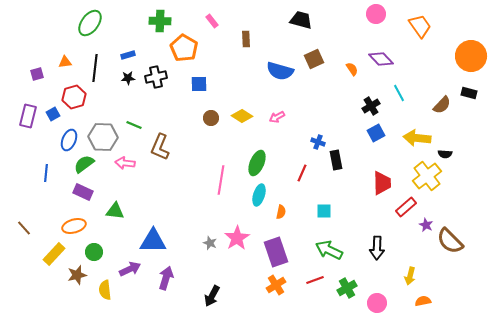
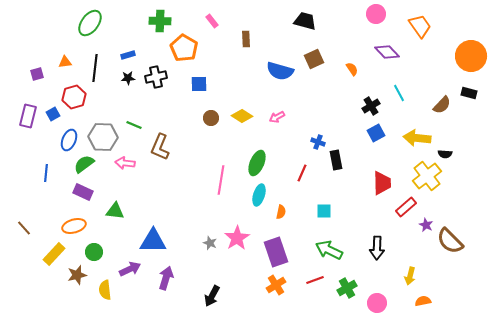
black trapezoid at (301, 20): moved 4 px right, 1 px down
purple diamond at (381, 59): moved 6 px right, 7 px up
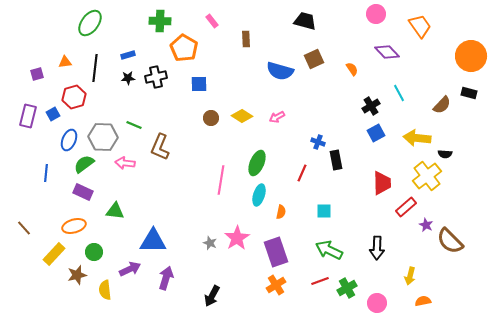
red line at (315, 280): moved 5 px right, 1 px down
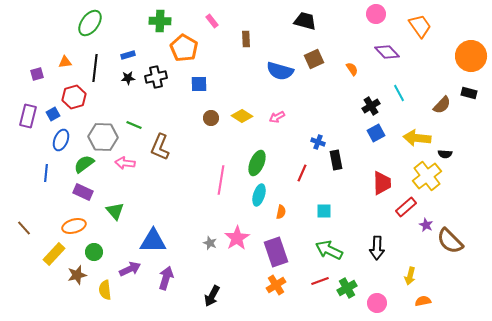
blue ellipse at (69, 140): moved 8 px left
green triangle at (115, 211): rotated 42 degrees clockwise
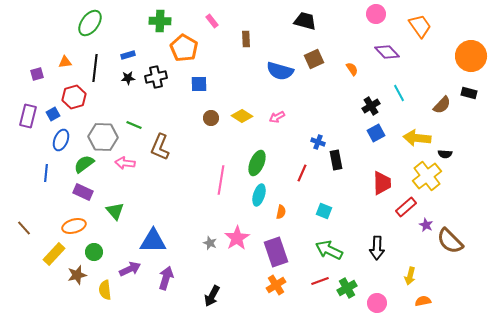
cyan square at (324, 211): rotated 21 degrees clockwise
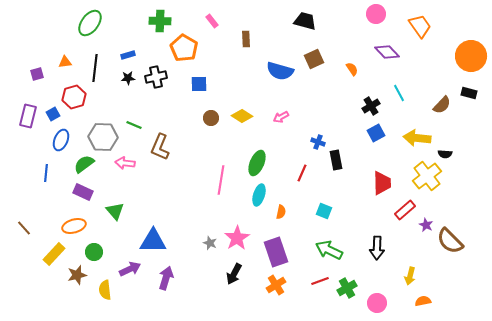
pink arrow at (277, 117): moved 4 px right
red rectangle at (406, 207): moved 1 px left, 3 px down
black arrow at (212, 296): moved 22 px right, 22 px up
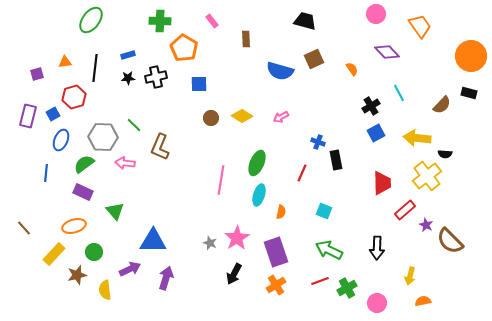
green ellipse at (90, 23): moved 1 px right, 3 px up
green line at (134, 125): rotated 21 degrees clockwise
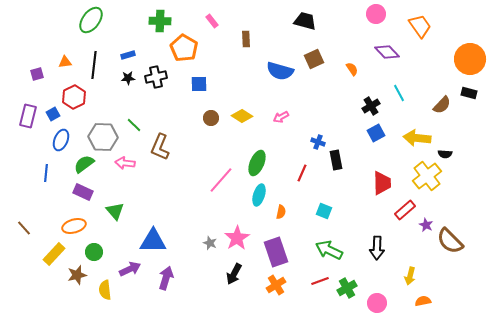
orange circle at (471, 56): moved 1 px left, 3 px down
black line at (95, 68): moved 1 px left, 3 px up
red hexagon at (74, 97): rotated 10 degrees counterclockwise
pink line at (221, 180): rotated 32 degrees clockwise
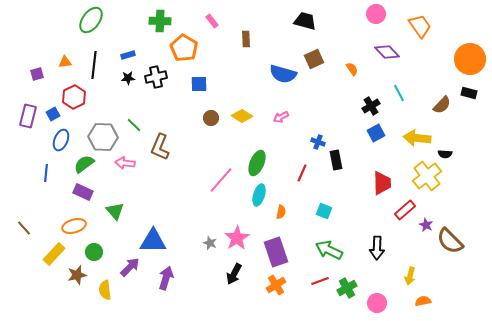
blue semicircle at (280, 71): moved 3 px right, 3 px down
purple arrow at (130, 269): moved 2 px up; rotated 20 degrees counterclockwise
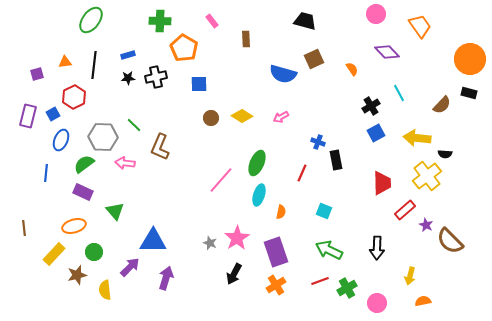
brown line at (24, 228): rotated 35 degrees clockwise
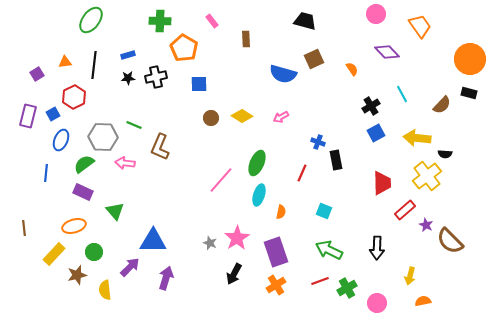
purple square at (37, 74): rotated 16 degrees counterclockwise
cyan line at (399, 93): moved 3 px right, 1 px down
green line at (134, 125): rotated 21 degrees counterclockwise
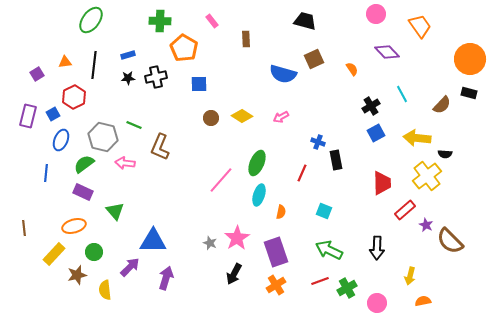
gray hexagon at (103, 137): rotated 12 degrees clockwise
